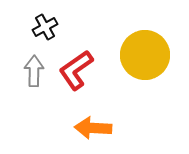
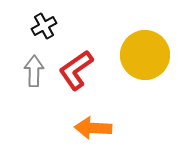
black cross: moved 1 px left, 1 px up
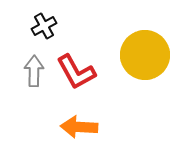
red L-shape: moved 2 px down; rotated 84 degrees counterclockwise
orange arrow: moved 14 px left, 1 px up
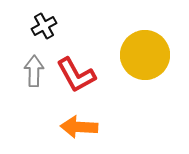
red L-shape: moved 3 px down
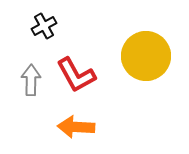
yellow circle: moved 1 px right, 1 px down
gray arrow: moved 3 px left, 9 px down
orange arrow: moved 3 px left
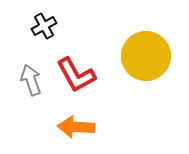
gray arrow: rotated 20 degrees counterclockwise
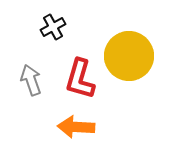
black cross: moved 9 px right, 1 px down
yellow circle: moved 17 px left
red L-shape: moved 4 px right, 4 px down; rotated 45 degrees clockwise
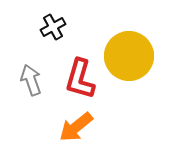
orange arrow: rotated 42 degrees counterclockwise
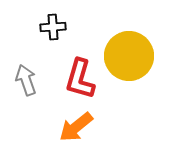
black cross: rotated 25 degrees clockwise
gray arrow: moved 5 px left
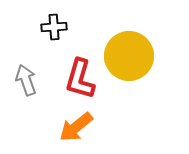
black cross: moved 1 px right
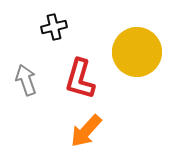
black cross: rotated 10 degrees counterclockwise
yellow circle: moved 8 px right, 4 px up
orange arrow: moved 10 px right, 4 px down; rotated 9 degrees counterclockwise
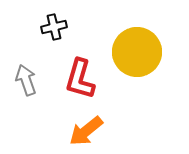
orange arrow: rotated 9 degrees clockwise
